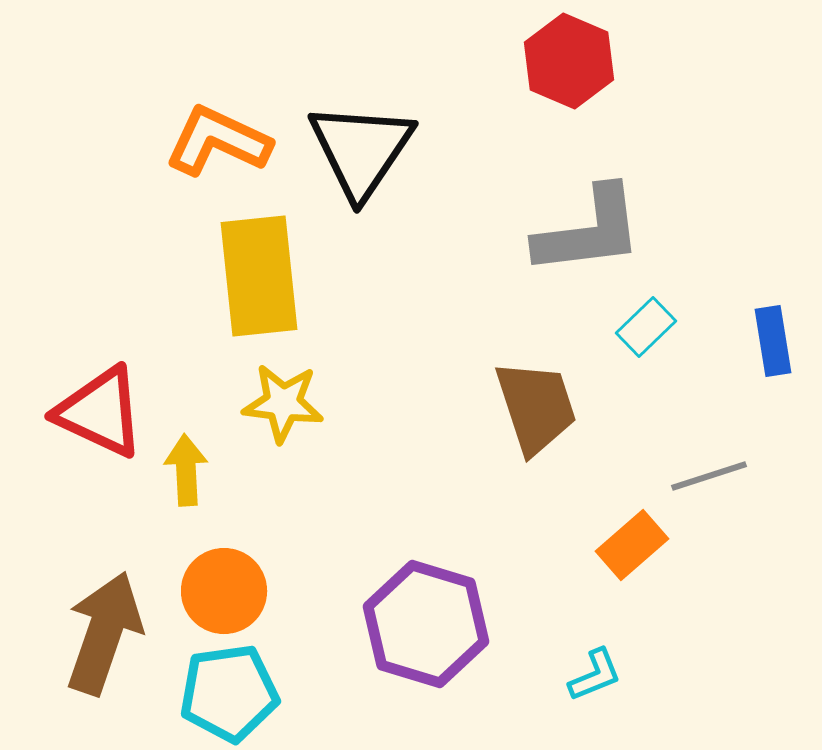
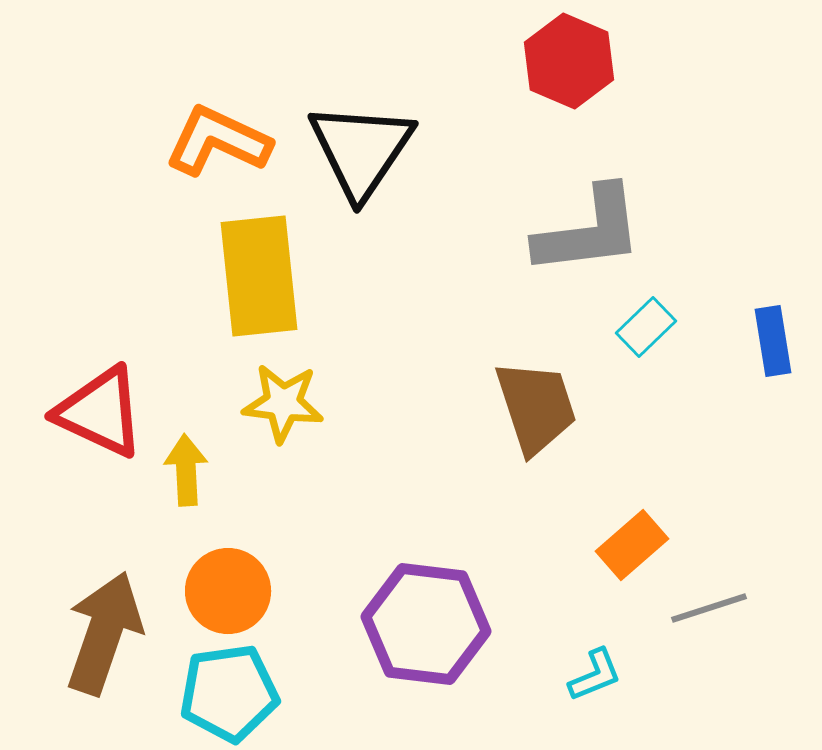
gray line: moved 132 px down
orange circle: moved 4 px right
purple hexagon: rotated 10 degrees counterclockwise
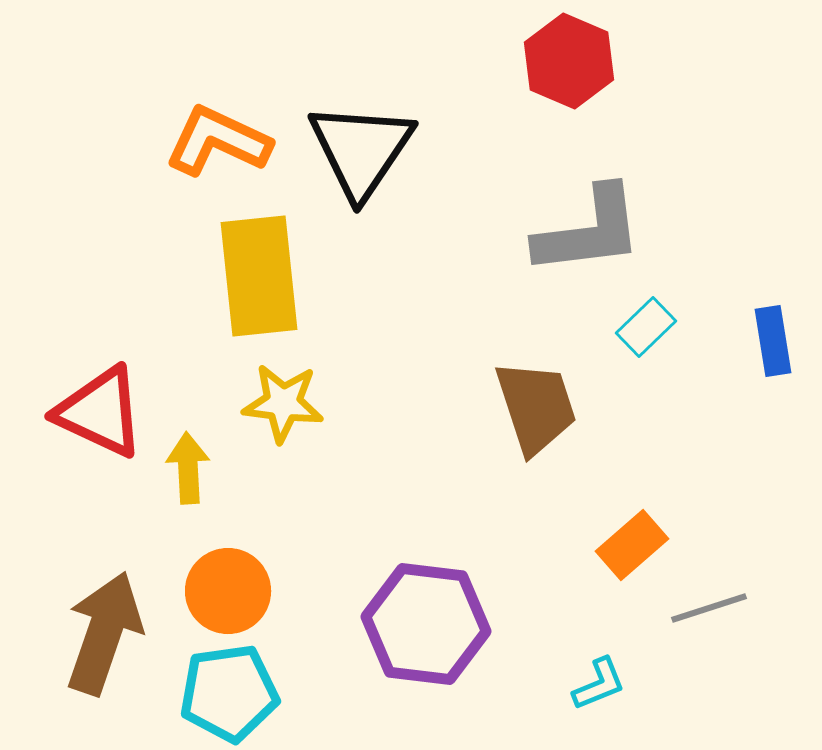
yellow arrow: moved 2 px right, 2 px up
cyan L-shape: moved 4 px right, 9 px down
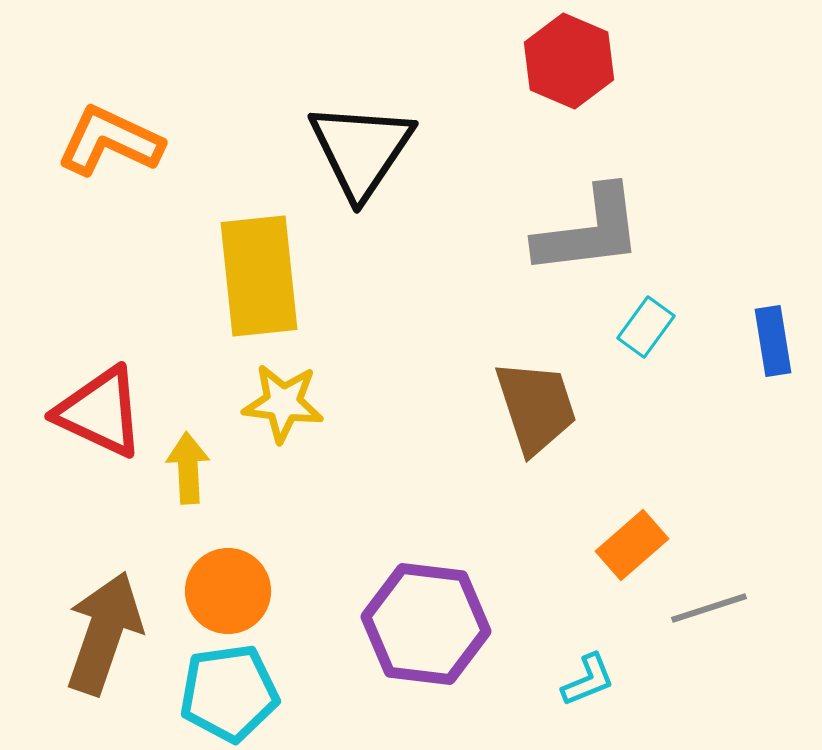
orange L-shape: moved 108 px left
cyan rectangle: rotated 10 degrees counterclockwise
cyan L-shape: moved 11 px left, 4 px up
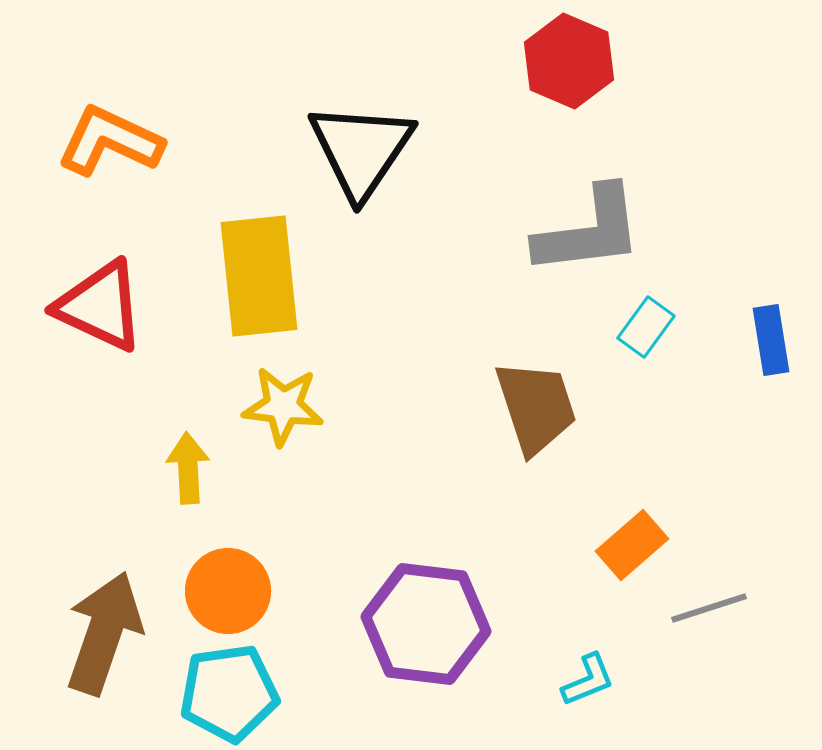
blue rectangle: moved 2 px left, 1 px up
yellow star: moved 3 px down
red triangle: moved 106 px up
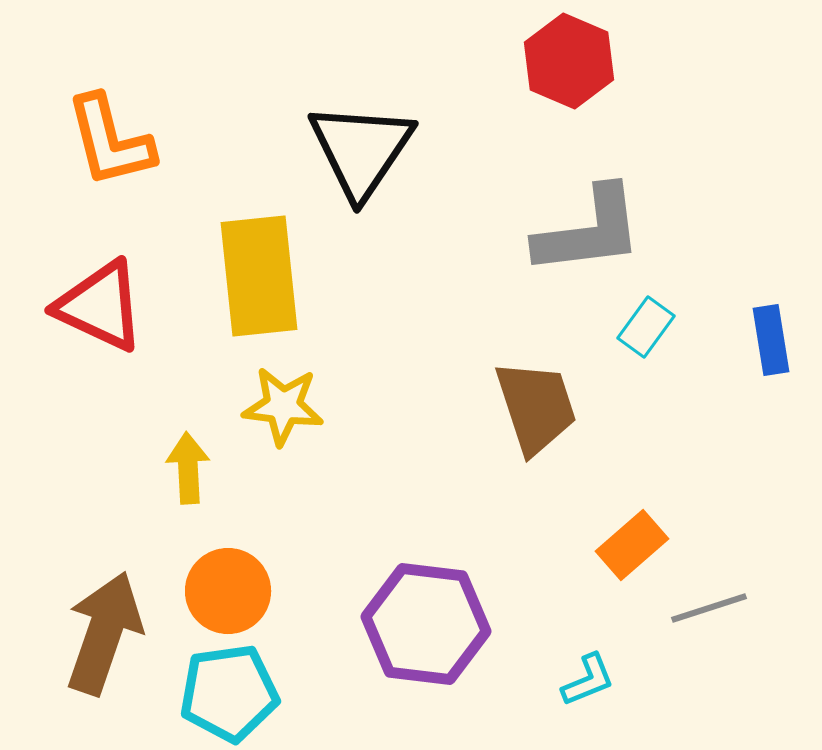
orange L-shape: rotated 129 degrees counterclockwise
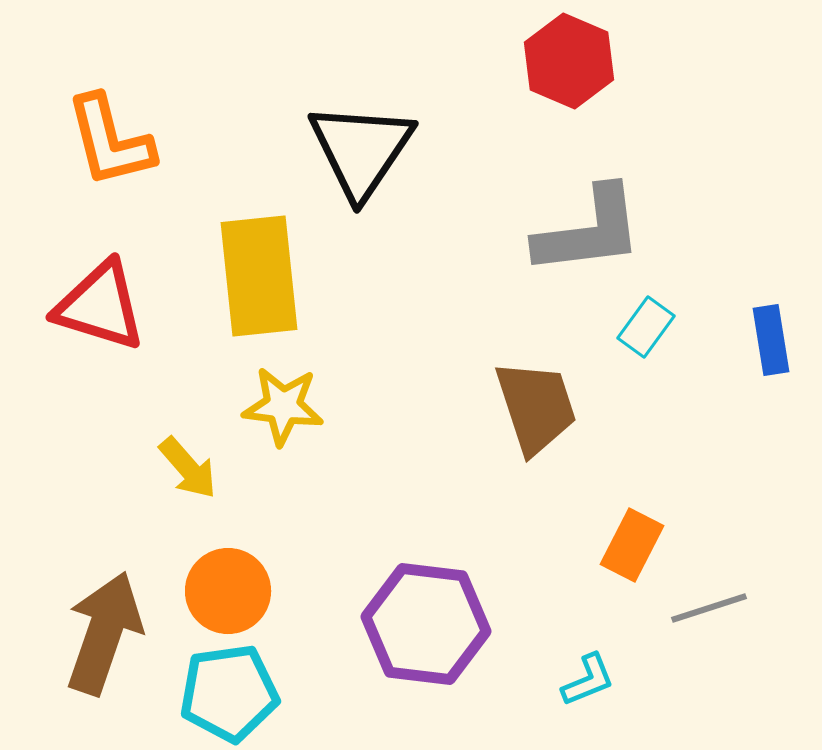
red triangle: rotated 8 degrees counterclockwise
yellow arrow: rotated 142 degrees clockwise
orange rectangle: rotated 22 degrees counterclockwise
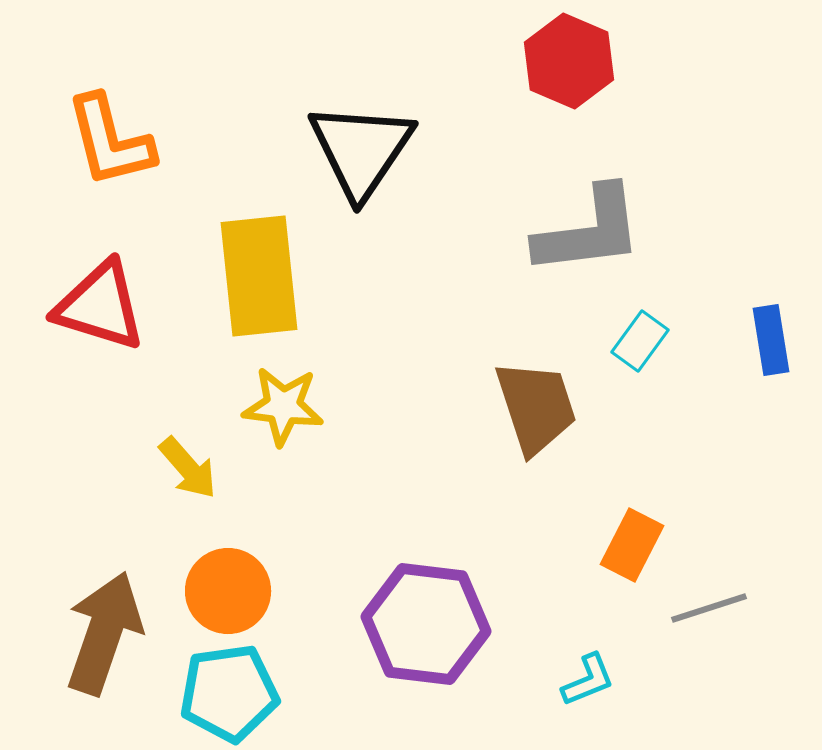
cyan rectangle: moved 6 px left, 14 px down
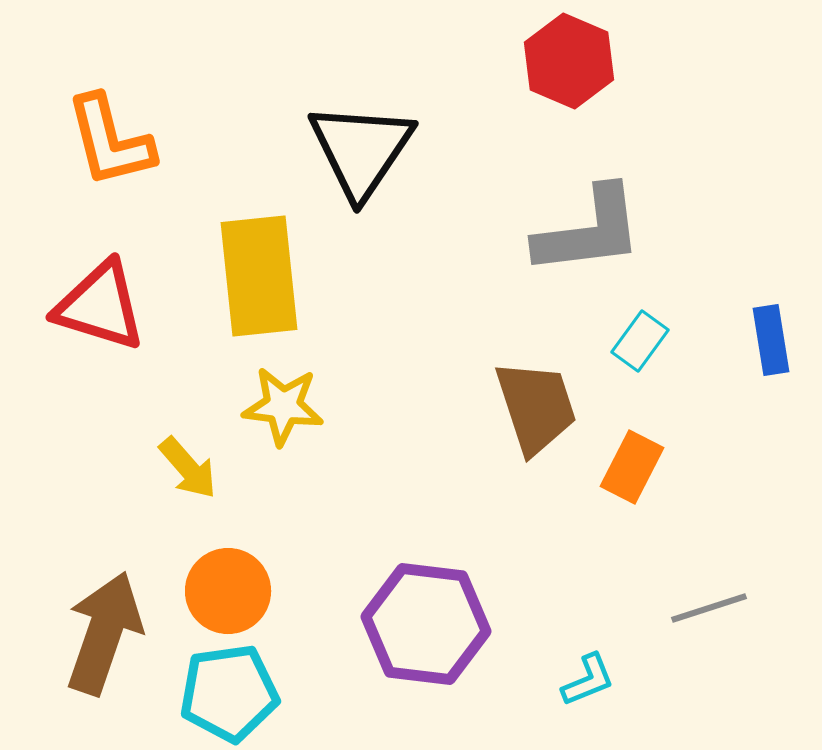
orange rectangle: moved 78 px up
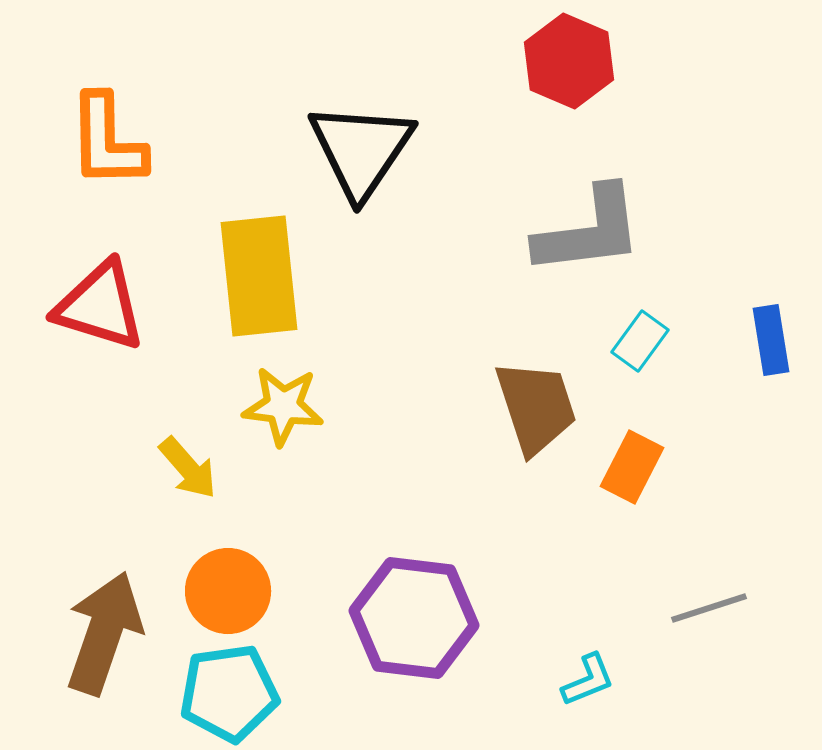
orange L-shape: moved 3 px left; rotated 13 degrees clockwise
purple hexagon: moved 12 px left, 6 px up
